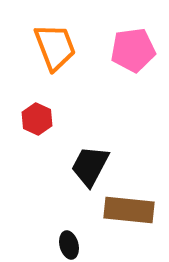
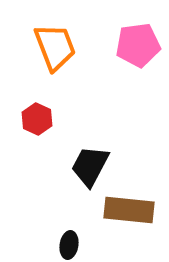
pink pentagon: moved 5 px right, 5 px up
black ellipse: rotated 24 degrees clockwise
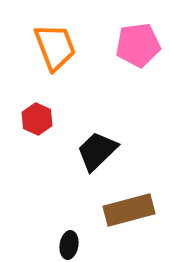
black trapezoid: moved 7 px right, 15 px up; rotated 18 degrees clockwise
brown rectangle: rotated 21 degrees counterclockwise
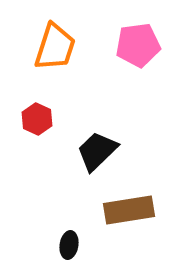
orange trapezoid: rotated 39 degrees clockwise
brown rectangle: rotated 6 degrees clockwise
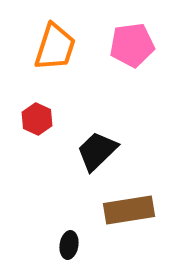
pink pentagon: moved 6 px left
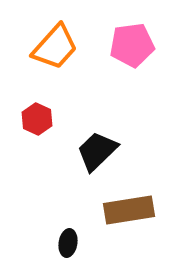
orange trapezoid: rotated 24 degrees clockwise
black ellipse: moved 1 px left, 2 px up
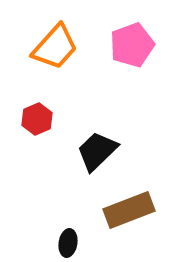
pink pentagon: rotated 12 degrees counterclockwise
red hexagon: rotated 12 degrees clockwise
brown rectangle: rotated 12 degrees counterclockwise
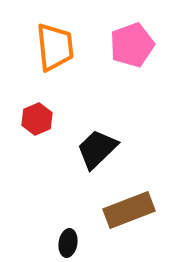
orange trapezoid: rotated 48 degrees counterclockwise
black trapezoid: moved 2 px up
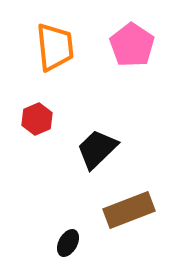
pink pentagon: rotated 18 degrees counterclockwise
black ellipse: rotated 20 degrees clockwise
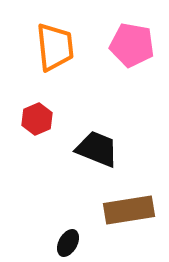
pink pentagon: rotated 24 degrees counterclockwise
black trapezoid: rotated 66 degrees clockwise
brown rectangle: rotated 12 degrees clockwise
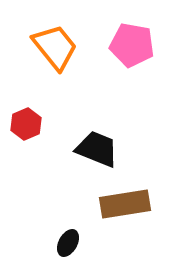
orange trapezoid: rotated 33 degrees counterclockwise
red hexagon: moved 11 px left, 5 px down
brown rectangle: moved 4 px left, 6 px up
